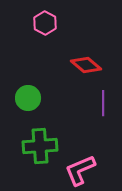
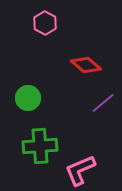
purple line: rotated 50 degrees clockwise
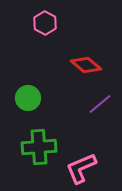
purple line: moved 3 px left, 1 px down
green cross: moved 1 px left, 1 px down
pink L-shape: moved 1 px right, 2 px up
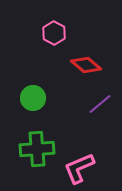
pink hexagon: moved 9 px right, 10 px down
green circle: moved 5 px right
green cross: moved 2 px left, 2 px down
pink L-shape: moved 2 px left
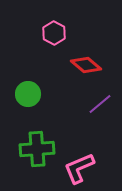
green circle: moved 5 px left, 4 px up
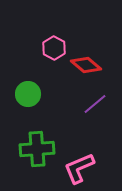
pink hexagon: moved 15 px down
purple line: moved 5 px left
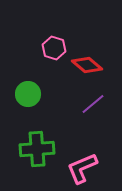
pink hexagon: rotated 10 degrees counterclockwise
red diamond: moved 1 px right
purple line: moved 2 px left
pink L-shape: moved 3 px right
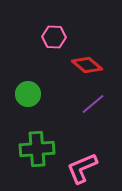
pink hexagon: moved 11 px up; rotated 15 degrees counterclockwise
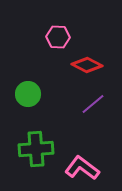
pink hexagon: moved 4 px right
red diamond: rotated 12 degrees counterclockwise
green cross: moved 1 px left
pink L-shape: rotated 60 degrees clockwise
